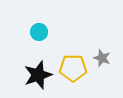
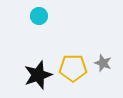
cyan circle: moved 16 px up
gray star: moved 1 px right, 5 px down
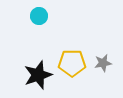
gray star: rotated 30 degrees counterclockwise
yellow pentagon: moved 1 px left, 5 px up
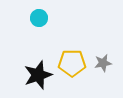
cyan circle: moved 2 px down
